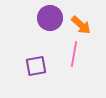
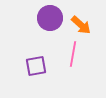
pink line: moved 1 px left
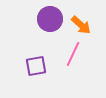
purple circle: moved 1 px down
pink line: rotated 15 degrees clockwise
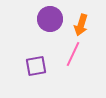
orange arrow: rotated 65 degrees clockwise
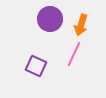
pink line: moved 1 px right
purple square: rotated 35 degrees clockwise
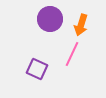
pink line: moved 2 px left
purple square: moved 1 px right, 3 px down
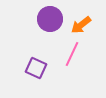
orange arrow: rotated 35 degrees clockwise
purple square: moved 1 px left, 1 px up
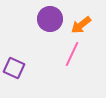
purple square: moved 22 px left
